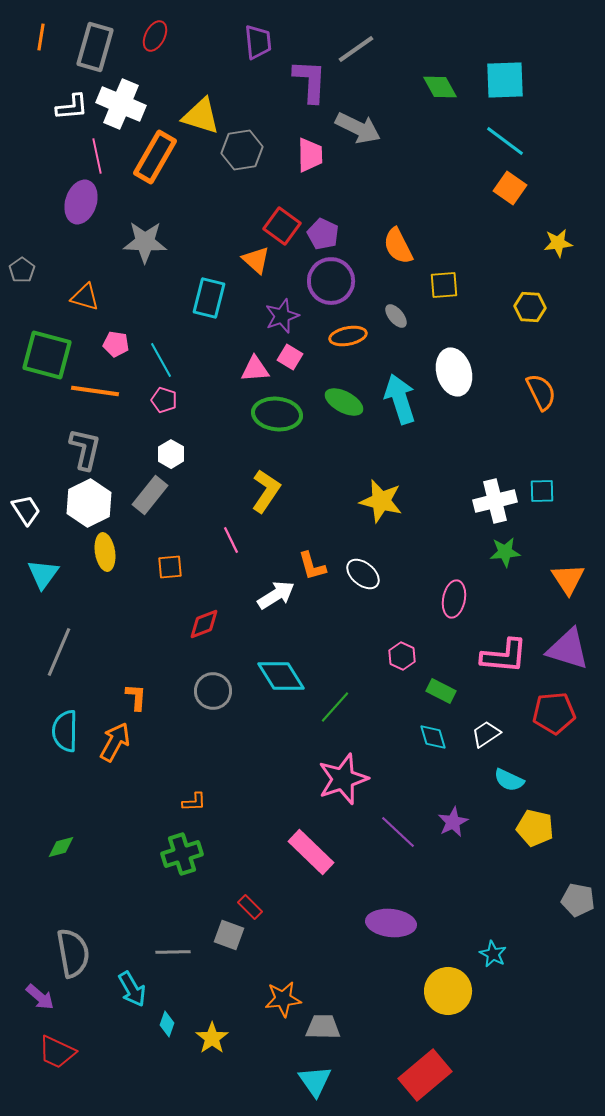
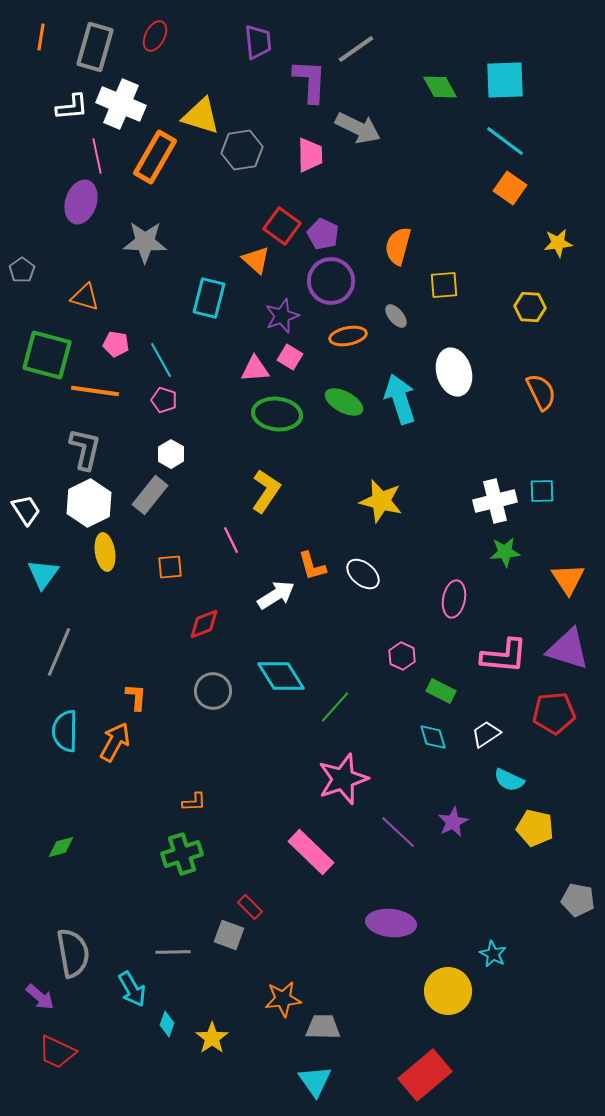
orange semicircle at (398, 246): rotated 42 degrees clockwise
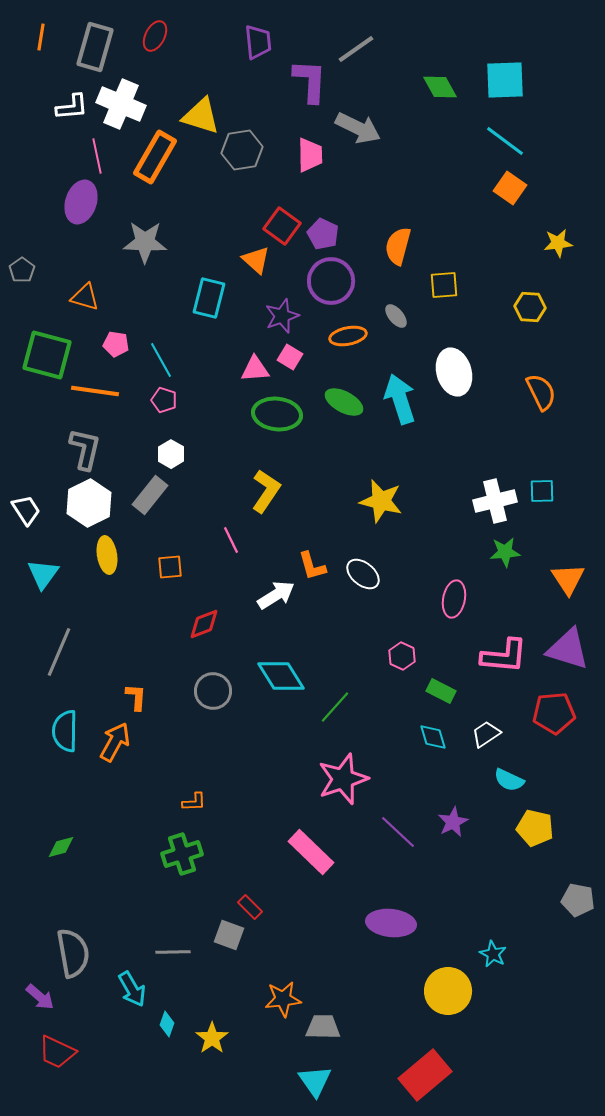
yellow ellipse at (105, 552): moved 2 px right, 3 px down
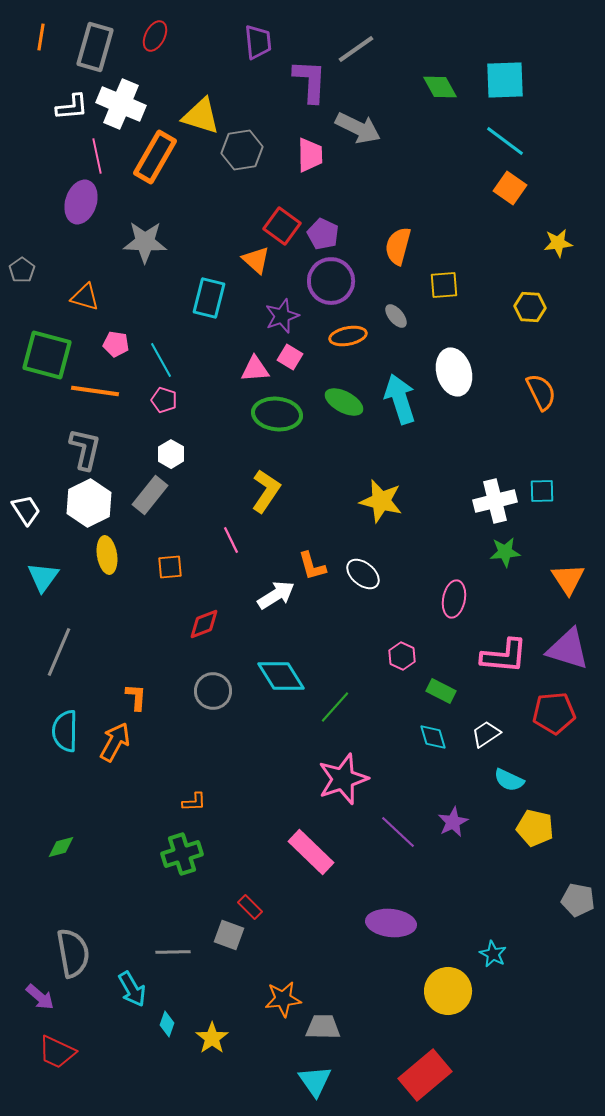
cyan triangle at (43, 574): moved 3 px down
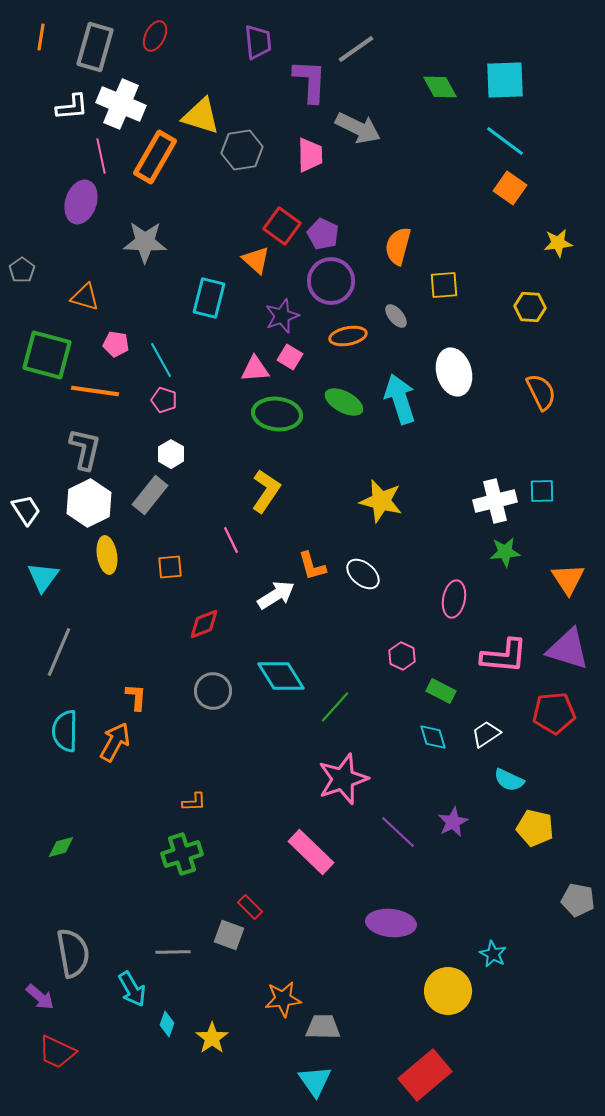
pink line at (97, 156): moved 4 px right
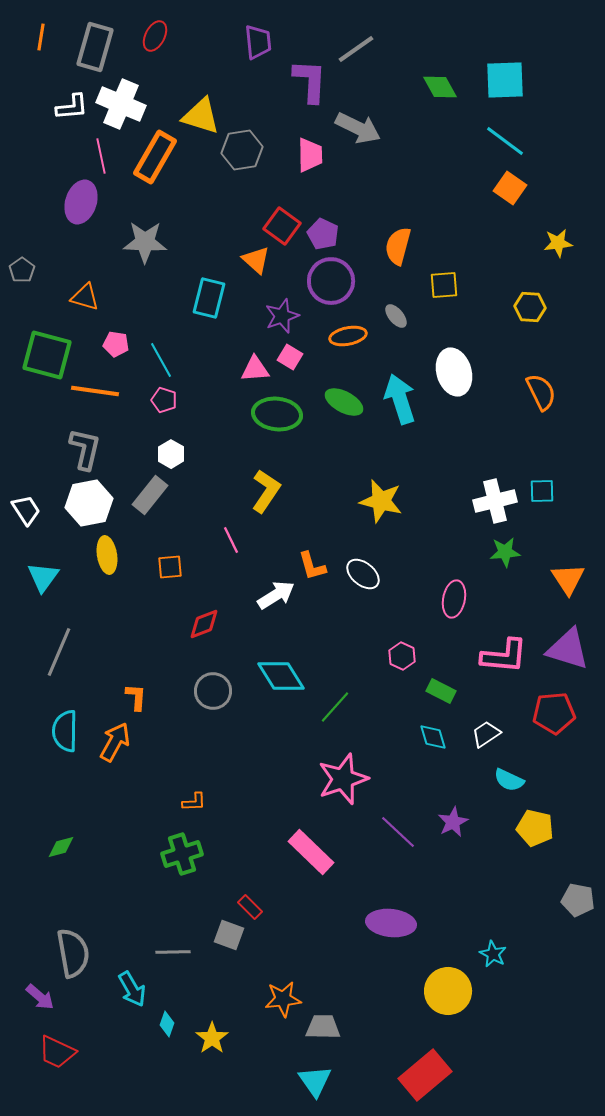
white hexagon at (89, 503): rotated 15 degrees clockwise
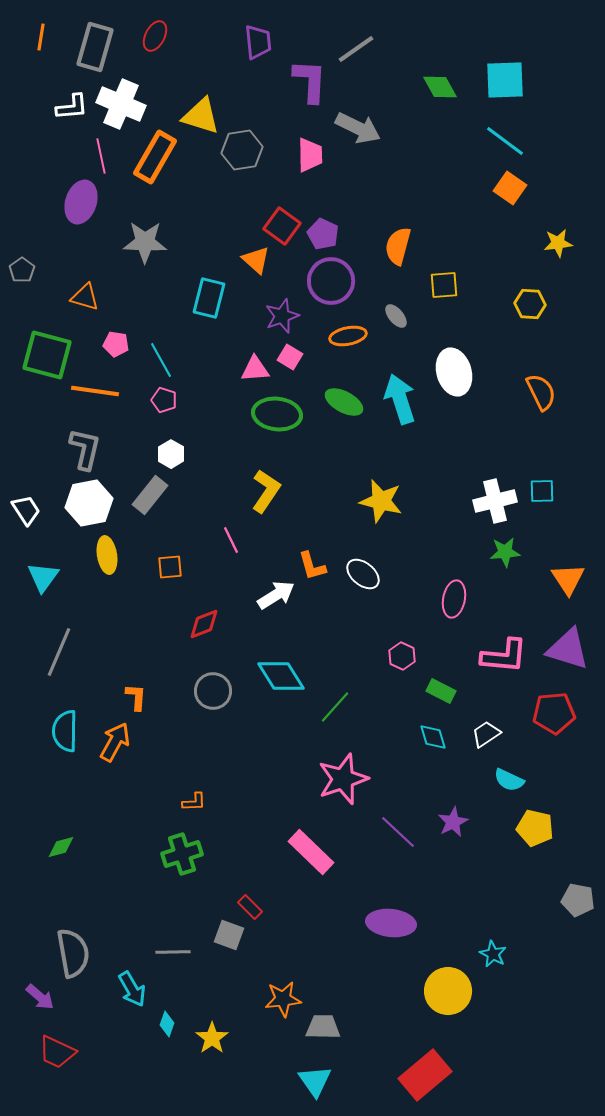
yellow hexagon at (530, 307): moved 3 px up
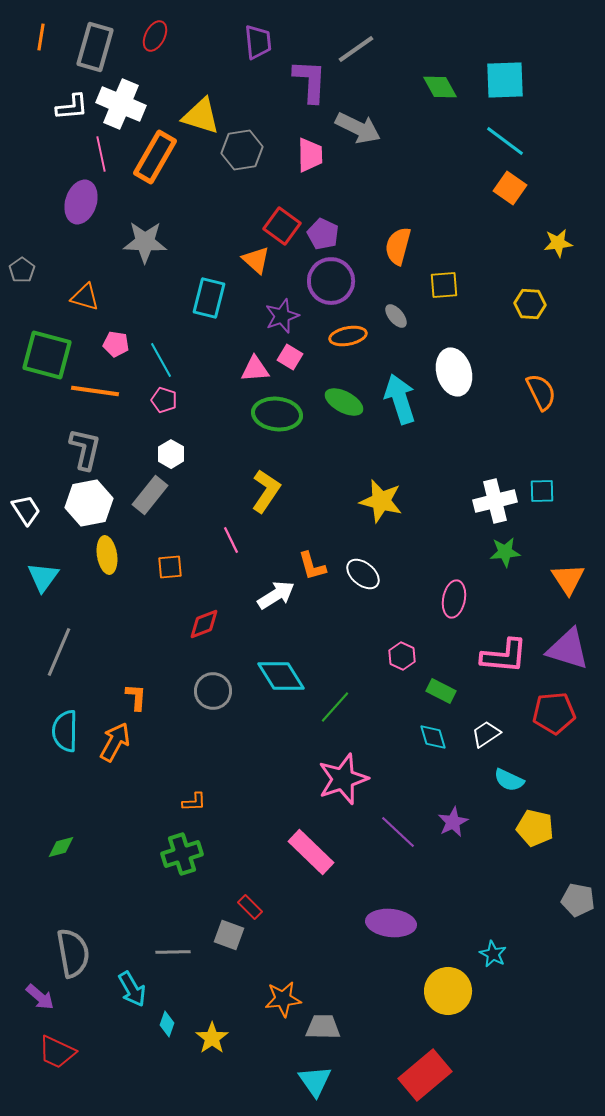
pink line at (101, 156): moved 2 px up
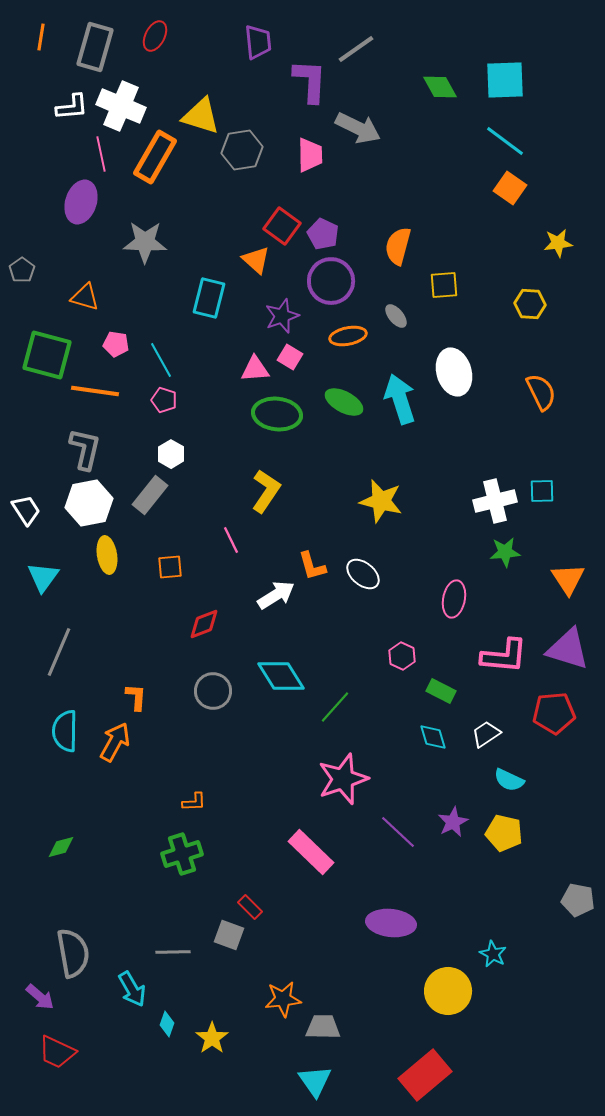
white cross at (121, 104): moved 2 px down
yellow pentagon at (535, 828): moved 31 px left, 5 px down
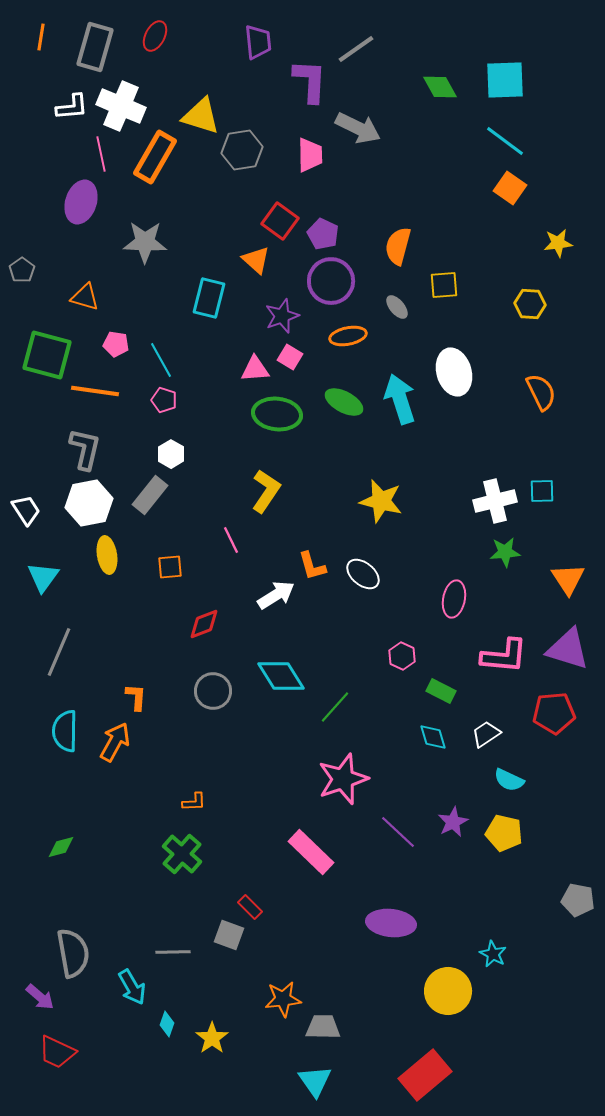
red square at (282, 226): moved 2 px left, 5 px up
gray ellipse at (396, 316): moved 1 px right, 9 px up
green cross at (182, 854): rotated 30 degrees counterclockwise
cyan arrow at (132, 989): moved 2 px up
